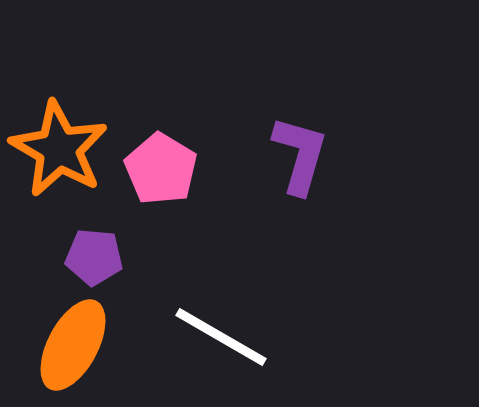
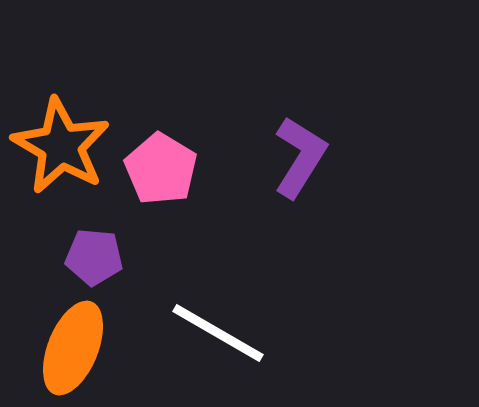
orange star: moved 2 px right, 3 px up
purple L-shape: moved 2 px down; rotated 16 degrees clockwise
white line: moved 3 px left, 4 px up
orange ellipse: moved 3 px down; rotated 6 degrees counterclockwise
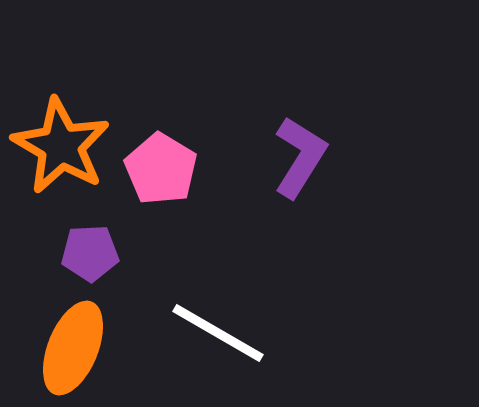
purple pentagon: moved 4 px left, 4 px up; rotated 8 degrees counterclockwise
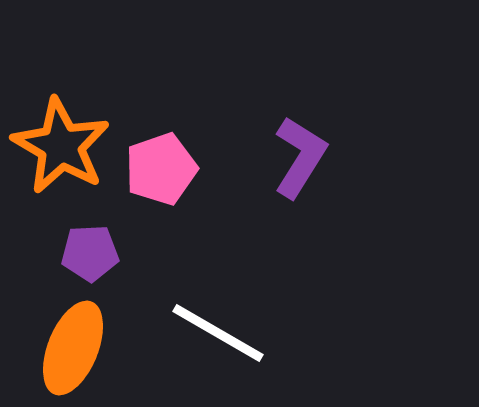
pink pentagon: rotated 22 degrees clockwise
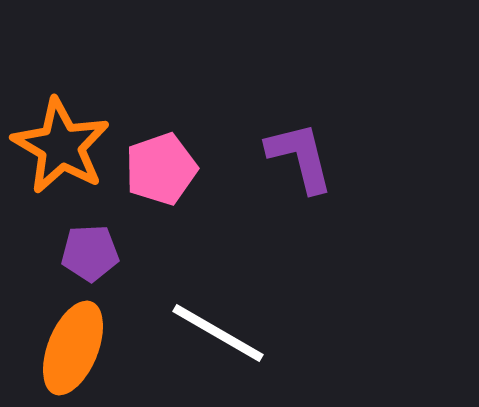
purple L-shape: rotated 46 degrees counterclockwise
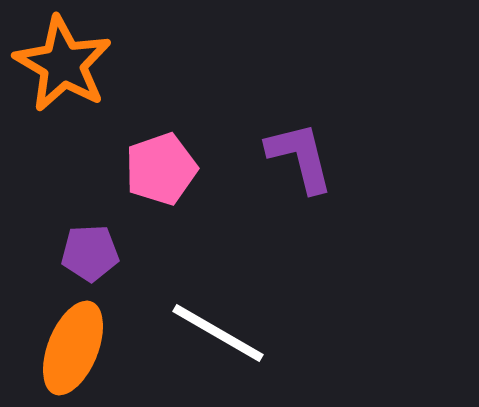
orange star: moved 2 px right, 82 px up
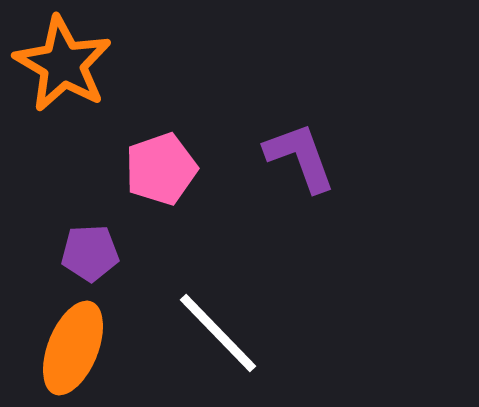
purple L-shape: rotated 6 degrees counterclockwise
white line: rotated 16 degrees clockwise
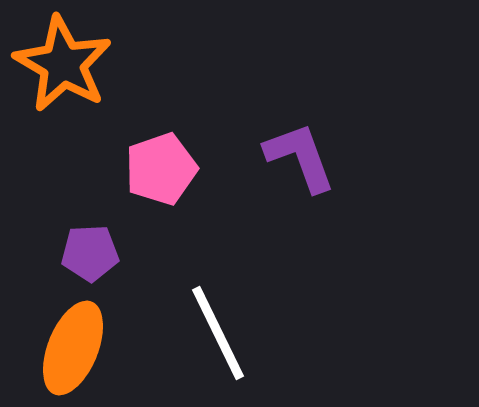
white line: rotated 18 degrees clockwise
